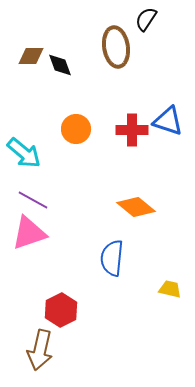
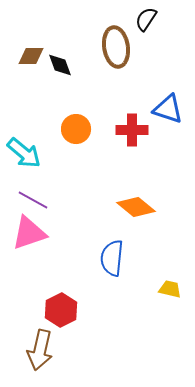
blue triangle: moved 12 px up
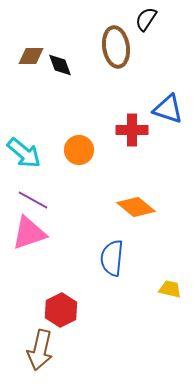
orange circle: moved 3 px right, 21 px down
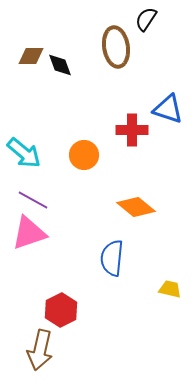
orange circle: moved 5 px right, 5 px down
